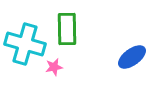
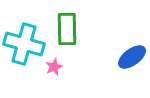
cyan cross: moved 1 px left
pink star: rotated 12 degrees counterclockwise
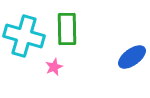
cyan cross: moved 8 px up
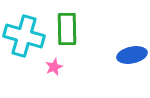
blue ellipse: moved 2 px up; rotated 24 degrees clockwise
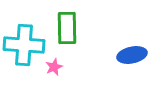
green rectangle: moved 1 px up
cyan cross: moved 9 px down; rotated 12 degrees counterclockwise
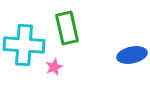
green rectangle: rotated 12 degrees counterclockwise
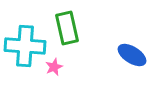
cyan cross: moved 1 px right, 1 px down
blue ellipse: rotated 44 degrees clockwise
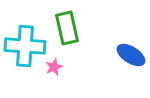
blue ellipse: moved 1 px left
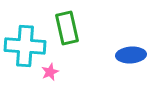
blue ellipse: rotated 36 degrees counterclockwise
pink star: moved 4 px left, 5 px down
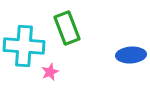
green rectangle: rotated 8 degrees counterclockwise
cyan cross: moved 1 px left
